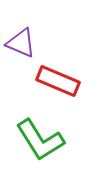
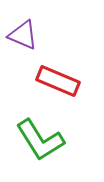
purple triangle: moved 2 px right, 8 px up
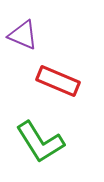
green L-shape: moved 2 px down
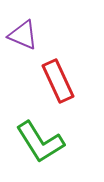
red rectangle: rotated 42 degrees clockwise
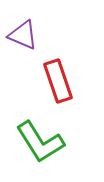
red rectangle: rotated 6 degrees clockwise
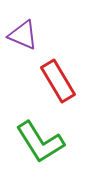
red rectangle: rotated 12 degrees counterclockwise
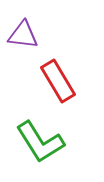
purple triangle: rotated 16 degrees counterclockwise
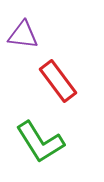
red rectangle: rotated 6 degrees counterclockwise
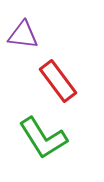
green L-shape: moved 3 px right, 4 px up
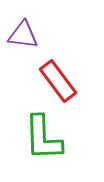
green L-shape: rotated 30 degrees clockwise
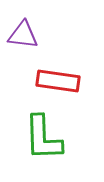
red rectangle: rotated 45 degrees counterclockwise
